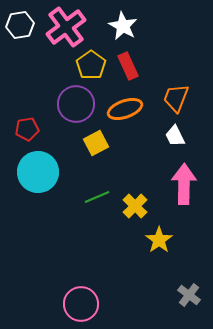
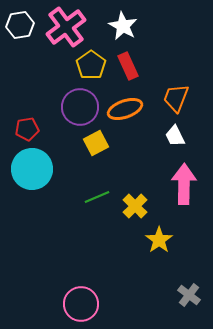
purple circle: moved 4 px right, 3 px down
cyan circle: moved 6 px left, 3 px up
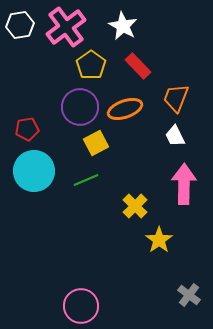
red rectangle: moved 10 px right; rotated 20 degrees counterclockwise
cyan circle: moved 2 px right, 2 px down
green line: moved 11 px left, 17 px up
pink circle: moved 2 px down
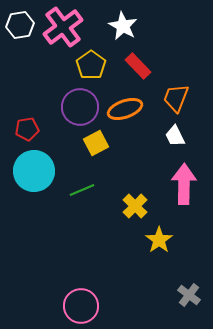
pink cross: moved 3 px left
green line: moved 4 px left, 10 px down
